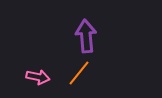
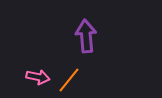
orange line: moved 10 px left, 7 px down
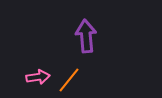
pink arrow: rotated 20 degrees counterclockwise
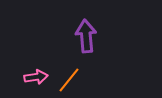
pink arrow: moved 2 px left
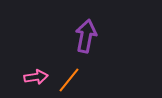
purple arrow: rotated 16 degrees clockwise
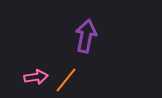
orange line: moved 3 px left
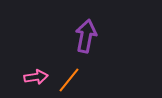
orange line: moved 3 px right
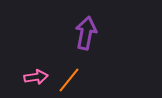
purple arrow: moved 3 px up
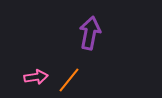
purple arrow: moved 4 px right
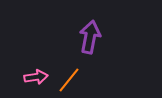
purple arrow: moved 4 px down
